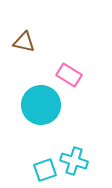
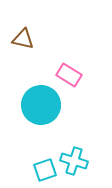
brown triangle: moved 1 px left, 3 px up
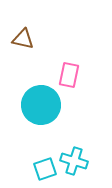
pink rectangle: rotated 70 degrees clockwise
cyan square: moved 1 px up
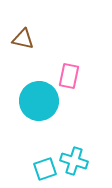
pink rectangle: moved 1 px down
cyan circle: moved 2 px left, 4 px up
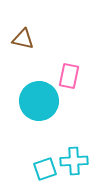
cyan cross: rotated 20 degrees counterclockwise
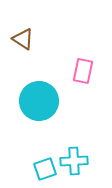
brown triangle: rotated 20 degrees clockwise
pink rectangle: moved 14 px right, 5 px up
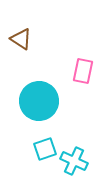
brown triangle: moved 2 px left
cyan cross: rotated 28 degrees clockwise
cyan square: moved 20 px up
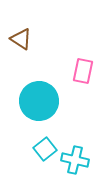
cyan square: rotated 20 degrees counterclockwise
cyan cross: moved 1 px right, 1 px up; rotated 12 degrees counterclockwise
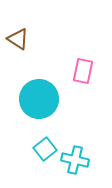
brown triangle: moved 3 px left
cyan circle: moved 2 px up
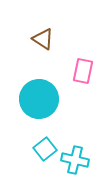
brown triangle: moved 25 px right
